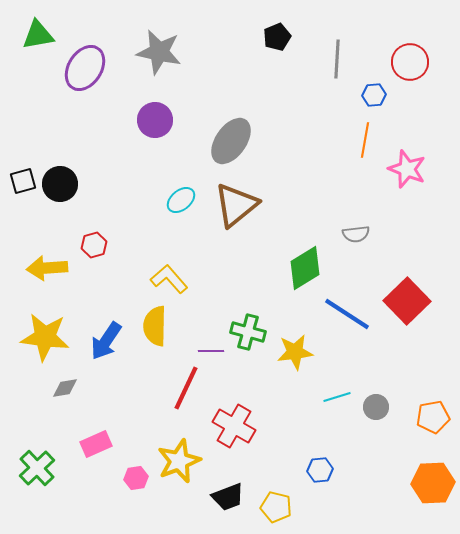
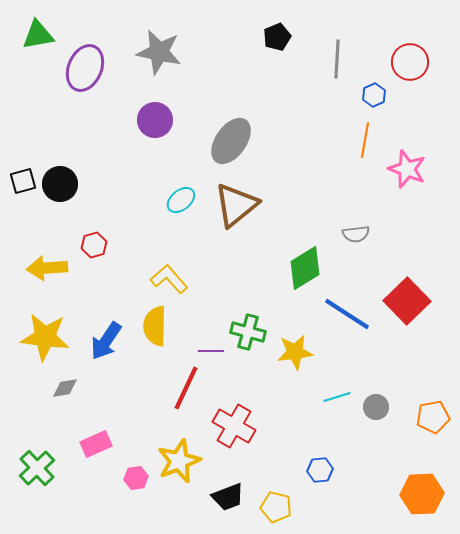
purple ellipse at (85, 68): rotated 9 degrees counterclockwise
blue hexagon at (374, 95): rotated 20 degrees counterclockwise
orange hexagon at (433, 483): moved 11 px left, 11 px down
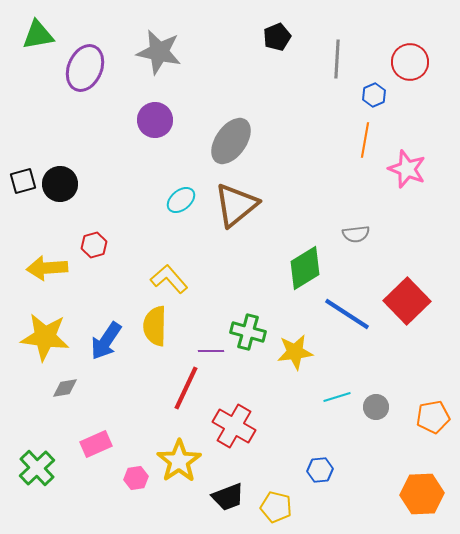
yellow star at (179, 461): rotated 12 degrees counterclockwise
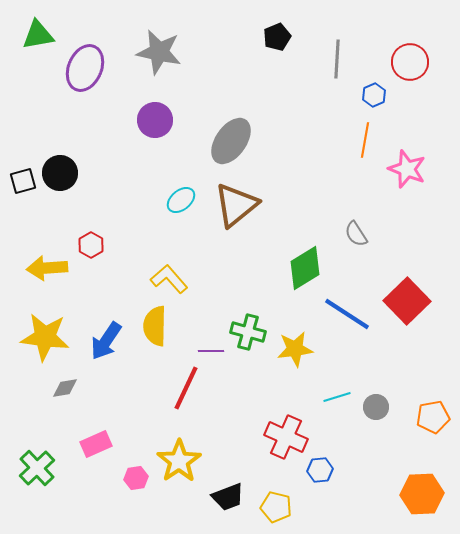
black circle at (60, 184): moved 11 px up
gray semicircle at (356, 234): rotated 64 degrees clockwise
red hexagon at (94, 245): moved 3 px left; rotated 15 degrees counterclockwise
yellow star at (295, 352): moved 3 px up
red cross at (234, 426): moved 52 px right, 11 px down; rotated 6 degrees counterclockwise
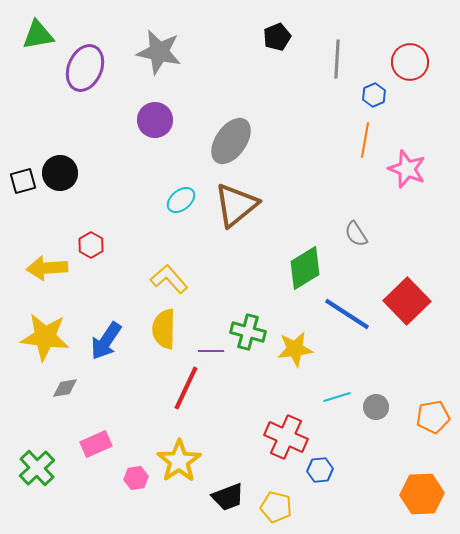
yellow semicircle at (155, 326): moved 9 px right, 3 px down
